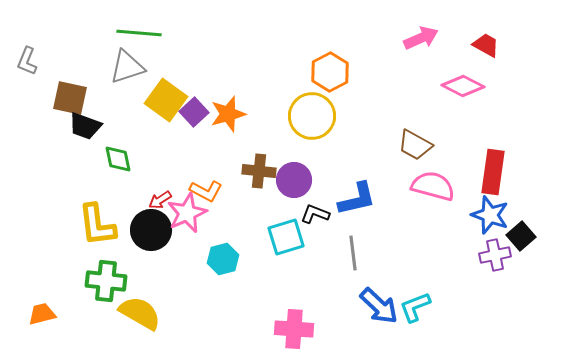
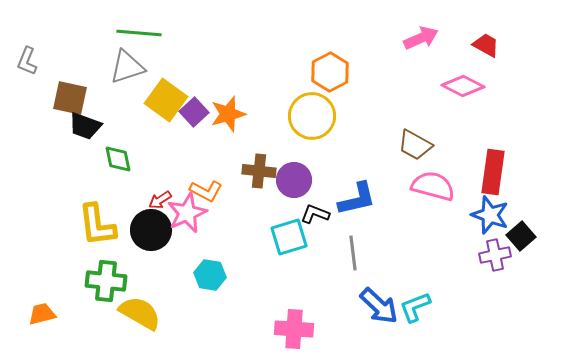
cyan square: moved 3 px right
cyan hexagon: moved 13 px left, 16 px down; rotated 24 degrees clockwise
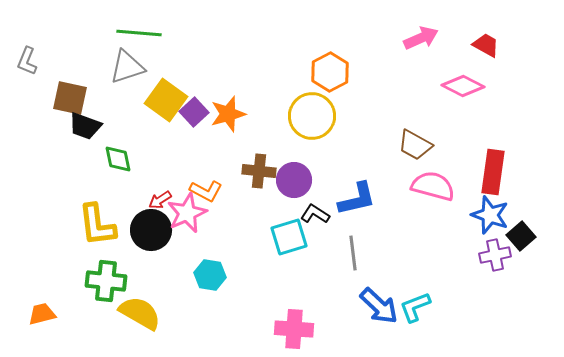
black L-shape: rotated 12 degrees clockwise
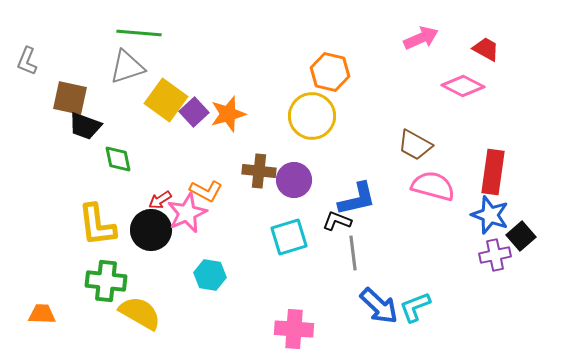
red trapezoid: moved 4 px down
orange hexagon: rotated 18 degrees counterclockwise
black L-shape: moved 22 px right, 7 px down; rotated 12 degrees counterclockwise
orange trapezoid: rotated 16 degrees clockwise
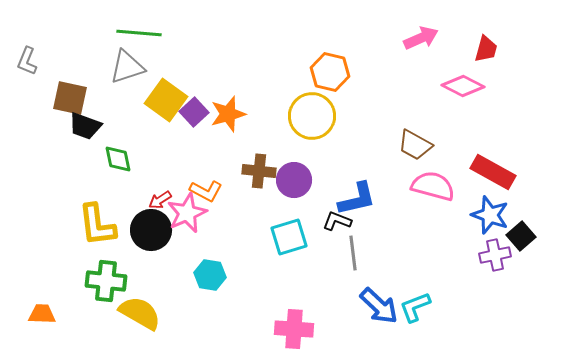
red trapezoid: rotated 76 degrees clockwise
red rectangle: rotated 69 degrees counterclockwise
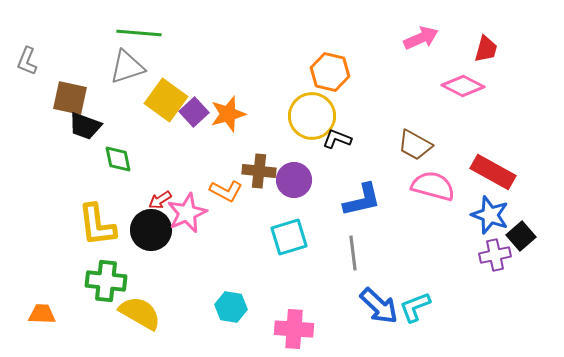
orange L-shape: moved 20 px right
blue L-shape: moved 5 px right, 1 px down
black L-shape: moved 82 px up
cyan hexagon: moved 21 px right, 32 px down
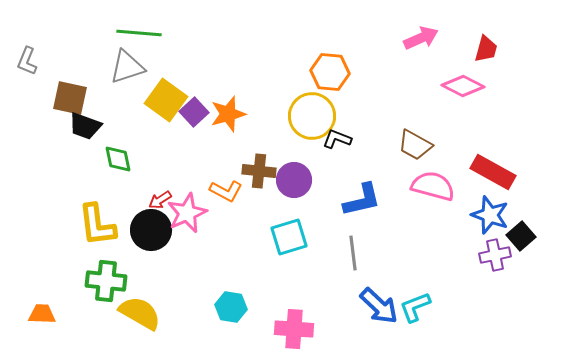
orange hexagon: rotated 9 degrees counterclockwise
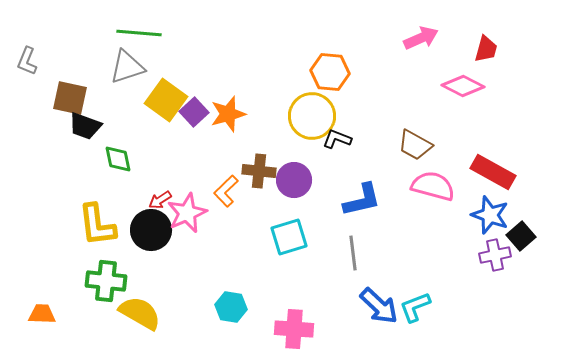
orange L-shape: rotated 108 degrees clockwise
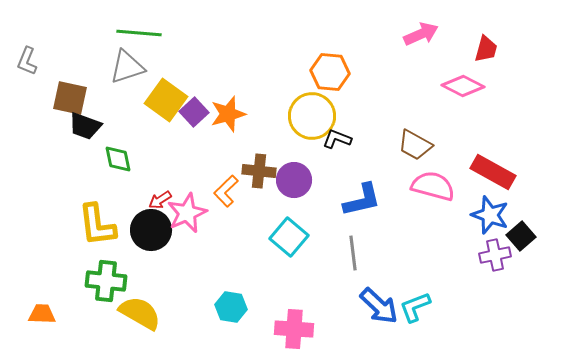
pink arrow: moved 4 px up
cyan square: rotated 33 degrees counterclockwise
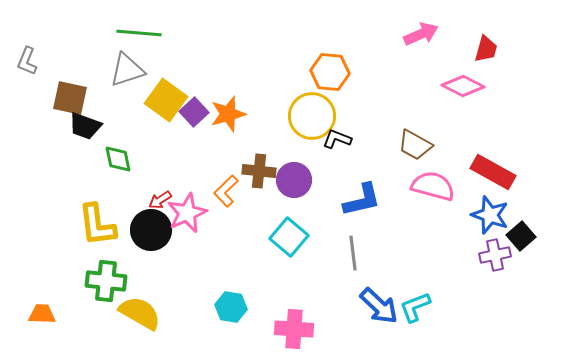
gray triangle: moved 3 px down
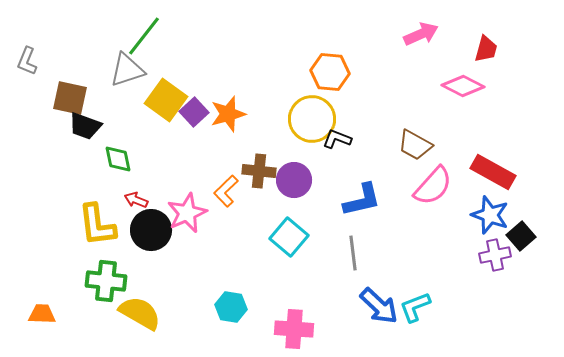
green line: moved 5 px right, 3 px down; rotated 57 degrees counterclockwise
yellow circle: moved 3 px down
pink semicircle: rotated 117 degrees clockwise
red arrow: moved 24 px left; rotated 55 degrees clockwise
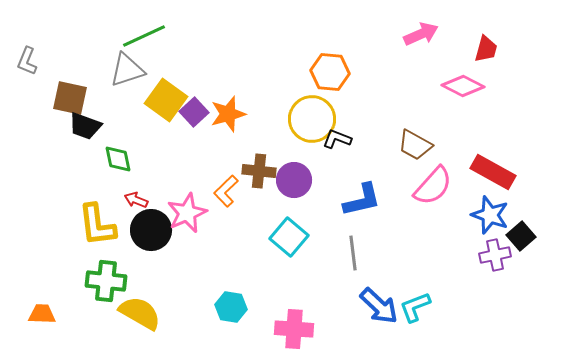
green line: rotated 27 degrees clockwise
